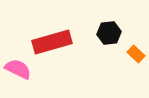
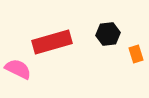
black hexagon: moved 1 px left, 1 px down
orange rectangle: rotated 30 degrees clockwise
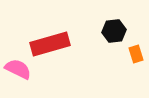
black hexagon: moved 6 px right, 3 px up
red rectangle: moved 2 px left, 2 px down
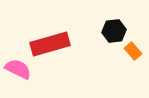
orange rectangle: moved 3 px left, 3 px up; rotated 24 degrees counterclockwise
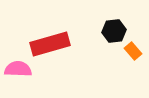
pink semicircle: rotated 24 degrees counterclockwise
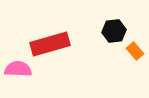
orange rectangle: moved 2 px right
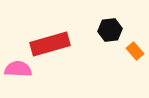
black hexagon: moved 4 px left, 1 px up
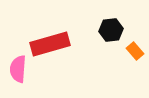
black hexagon: moved 1 px right
pink semicircle: rotated 88 degrees counterclockwise
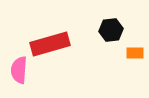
orange rectangle: moved 2 px down; rotated 48 degrees counterclockwise
pink semicircle: moved 1 px right, 1 px down
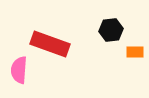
red rectangle: rotated 36 degrees clockwise
orange rectangle: moved 1 px up
